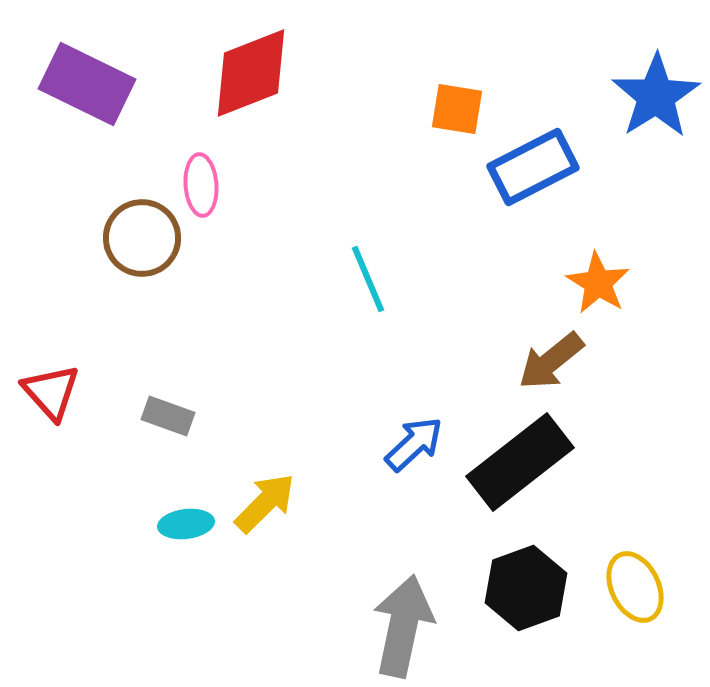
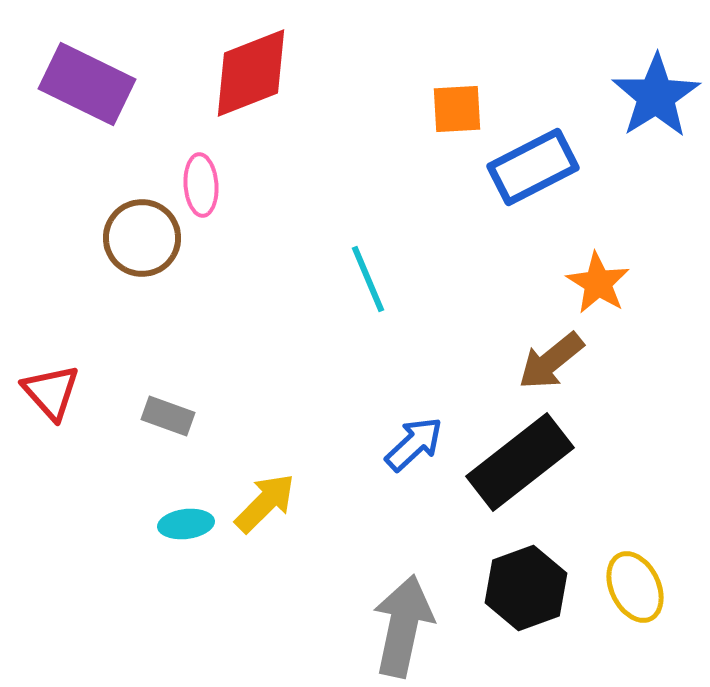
orange square: rotated 12 degrees counterclockwise
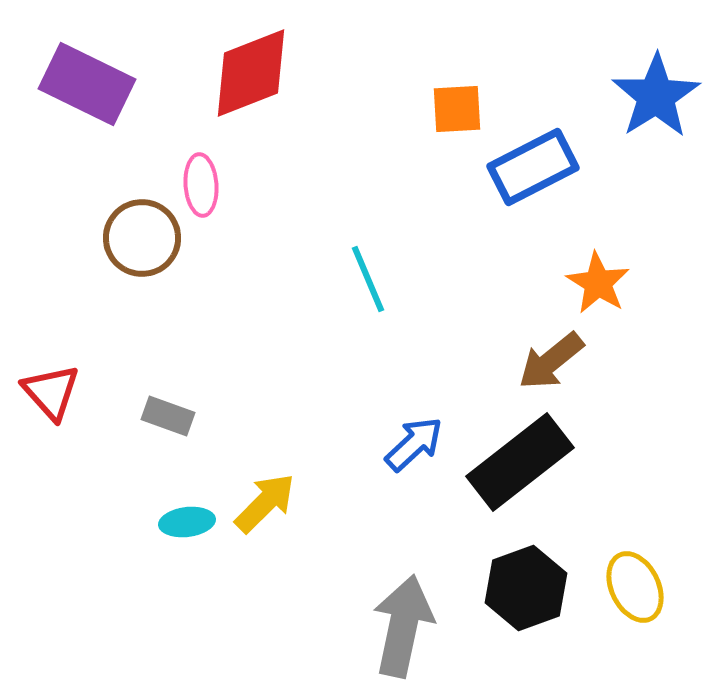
cyan ellipse: moved 1 px right, 2 px up
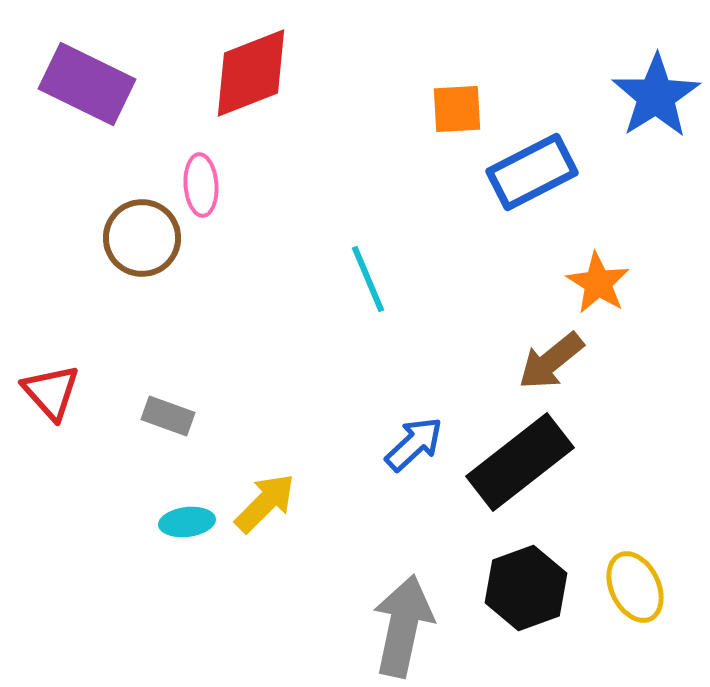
blue rectangle: moved 1 px left, 5 px down
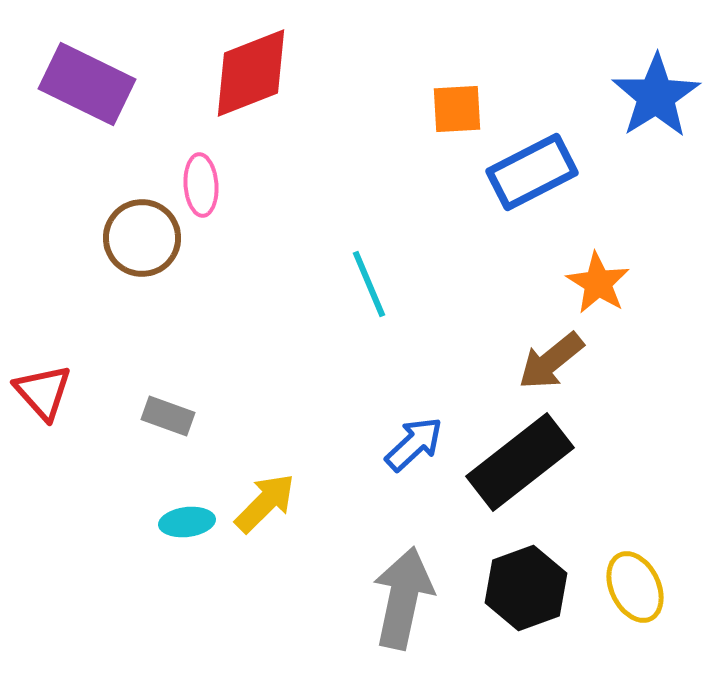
cyan line: moved 1 px right, 5 px down
red triangle: moved 8 px left
gray arrow: moved 28 px up
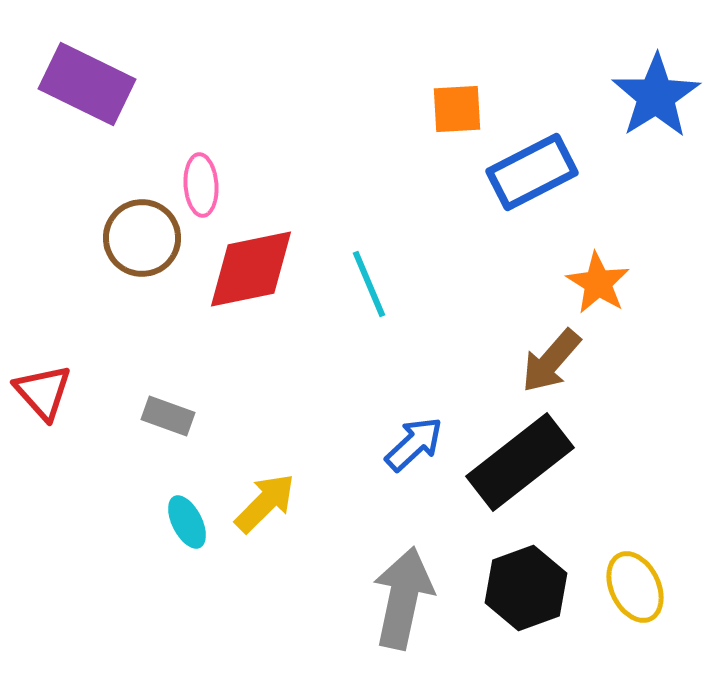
red diamond: moved 196 px down; rotated 10 degrees clockwise
brown arrow: rotated 10 degrees counterclockwise
cyan ellipse: rotated 70 degrees clockwise
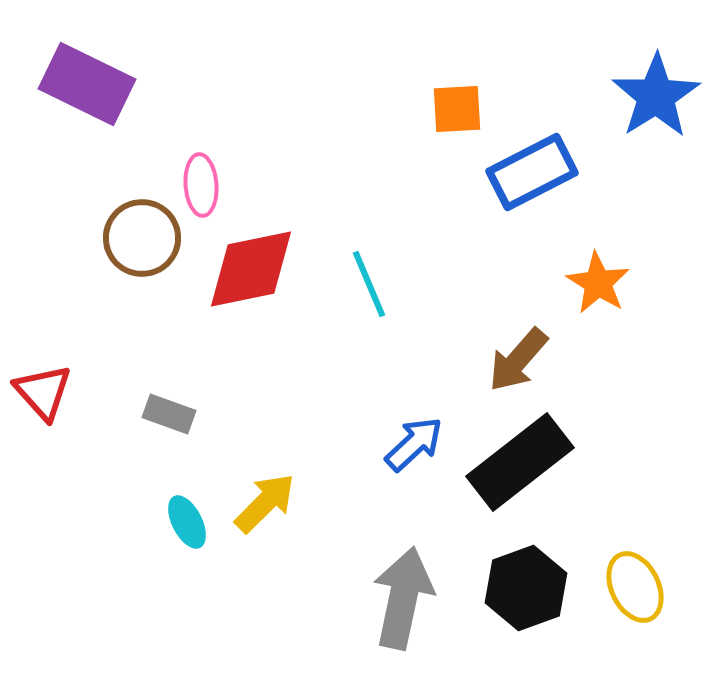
brown arrow: moved 33 px left, 1 px up
gray rectangle: moved 1 px right, 2 px up
